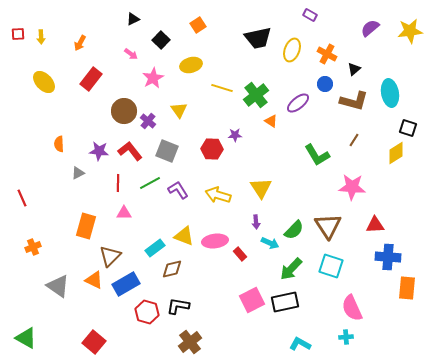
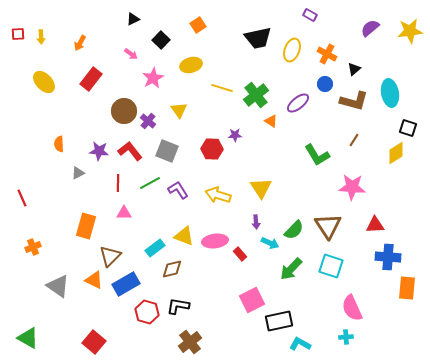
black rectangle at (285, 302): moved 6 px left, 19 px down
green triangle at (26, 338): moved 2 px right
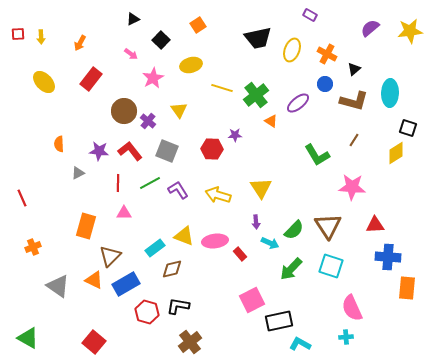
cyan ellipse at (390, 93): rotated 12 degrees clockwise
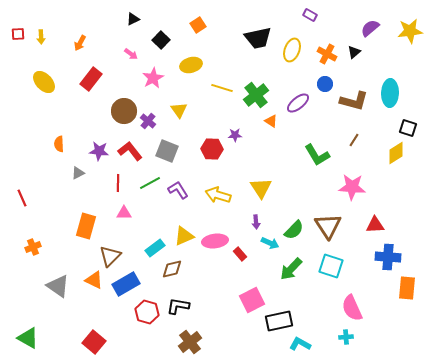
black triangle at (354, 69): moved 17 px up
yellow triangle at (184, 236): rotated 45 degrees counterclockwise
